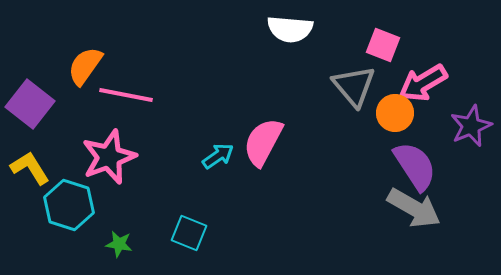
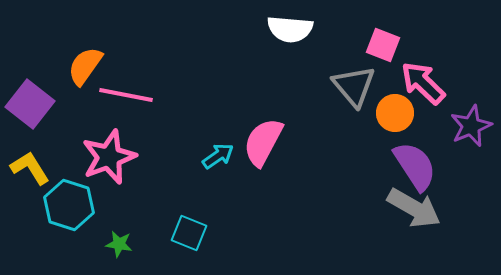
pink arrow: rotated 75 degrees clockwise
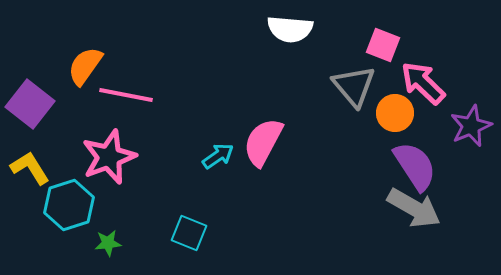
cyan hexagon: rotated 24 degrees clockwise
green star: moved 11 px left, 1 px up; rotated 16 degrees counterclockwise
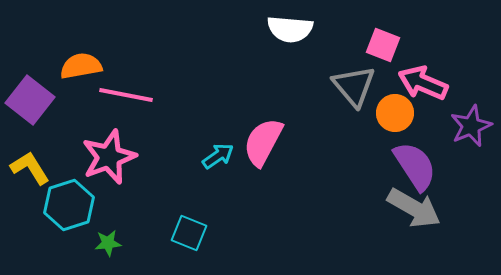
orange semicircle: moved 4 px left; rotated 45 degrees clockwise
pink arrow: rotated 21 degrees counterclockwise
purple square: moved 4 px up
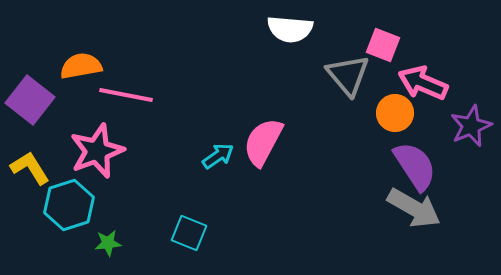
gray triangle: moved 6 px left, 11 px up
pink star: moved 12 px left, 6 px up
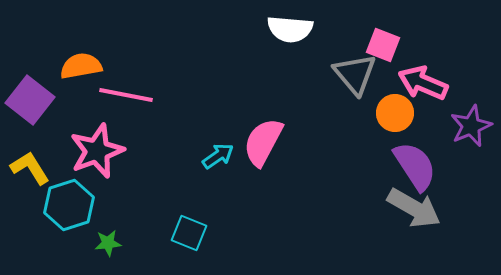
gray triangle: moved 7 px right, 1 px up
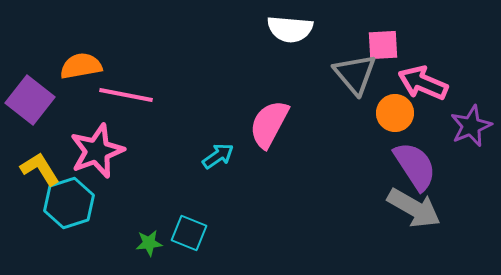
pink square: rotated 24 degrees counterclockwise
pink semicircle: moved 6 px right, 18 px up
yellow L-shape: moved 10 px right, 1 px down
cyan hexagon: moved 2 px up
green star: moved 41 px right
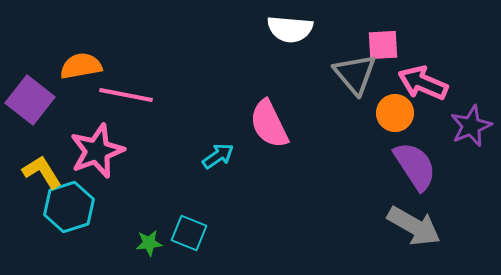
pink semicircle: rotated 54 degrees counterclockwise
yellow L-shape: moved 2 px right, 3 px down
cyan hexagon: moved 4 px down
gray arrow: moved 18 px down
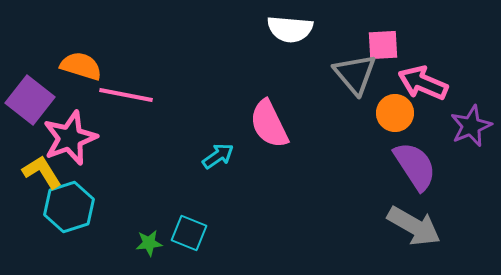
orange semicircle: rotated 27 degrees clockwise
pink star: moved 27 px left, 13 px up
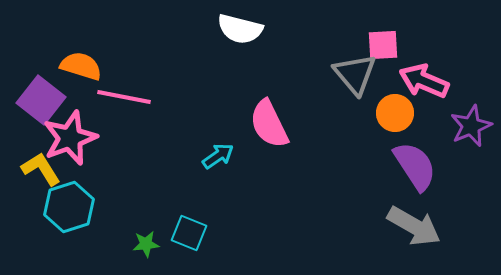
white semicircle: moved 50 px left; rotated 9 degrees clockwise
pink arrow: moved 1 px right, 2 px up
pink line: moved 2 px left, 2 px down
purple square: moved 11 px right
yellow L-shape: moved 1 px left, 3 px up
green star: moved 3 px left, 1 px down
